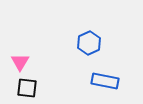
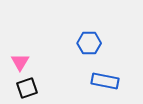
blue hexagon: rotated 25 degrees clockwise
black square: rotated 25 degrees counterclockwise
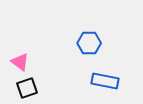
pink triangle: rotated 24 degrees counterclockwise
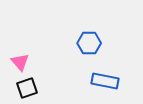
pink triangle: rotated 12 degrees clockwise
